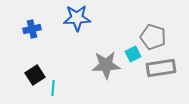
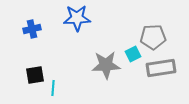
gray pentagon: rotated 20 degrees counterclockwise
black square: rotated 24 degrees clockwise
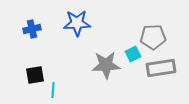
blue star: moved 5 px down
cyan line: moved 2 px down
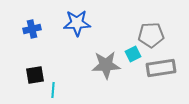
gray pentagon: moved 2 px left, 2 px up
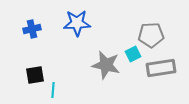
gray star: rotated 16 degrees clockwise
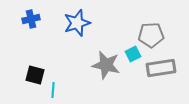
blue star: rotated 16 degrees counterclockwise
blue cross: moved 1 px left, 10 px up
black square: rotated 24 degrees clockwise
